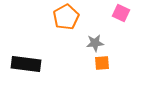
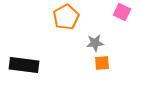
pink square: moved 1 px right, 1 px up
black rectangle: moved 2 px left, 1 px down
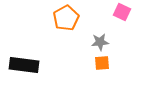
orange pentagon: moved 1 px down
gray star: moved 5 px right, 1 px up
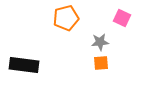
pink square: moved 6 px down
orange pentagon: rotated 15 degrees clockwise
orange square: moved 1 px left
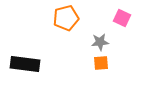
black rectangle: moved 1 px right, 1 px up
